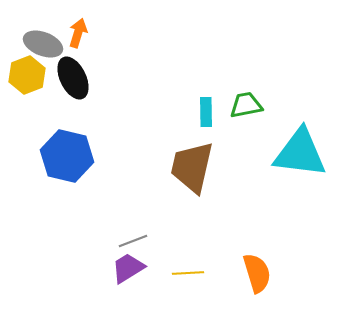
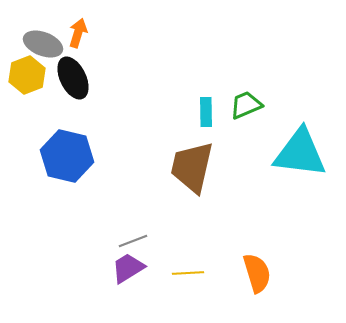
green trapezoid: rotated 12 degrees counterclockwise
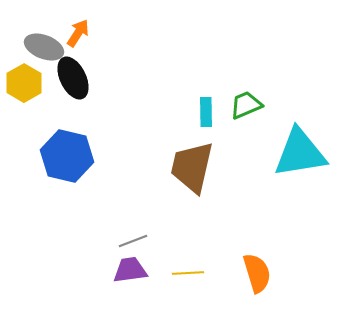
orange arrow: rotated 16 degrees clockwise
gray ellipse: moved 1 px right, 3 px down
yellow hexagon: moved 3 px left, 8 px down; rotated 9 degrees counterclockwise
cyan triangle: rotated 16 degrees counterclockwise
purple trapezoid: moved 2 px right, 2 px down; rotated 24 degrees clockwise
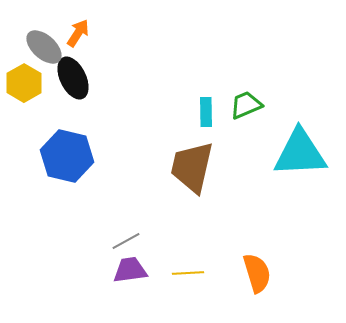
gray ellipse: rotated 21 degrees clockwise
cyan triangle: rotated 6 degrees clockwise
gray line: moved 7 px left; rotated 8 degrees counterclockwise
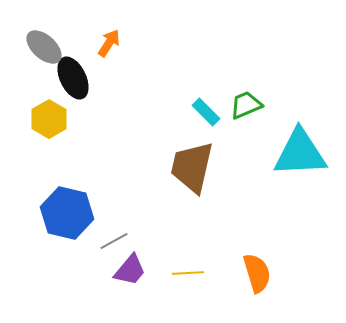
orange arrow: moved 31 px right, 10 px down
yellow hexagon: moved 25 px right, 36 px down
cyan rectangle: rotated 44 degrees counterclockwise
blue hexagon: moved 57 px down
gray line: moved 12 px left
purple trapezoid: rotated 138 degrees clockwise
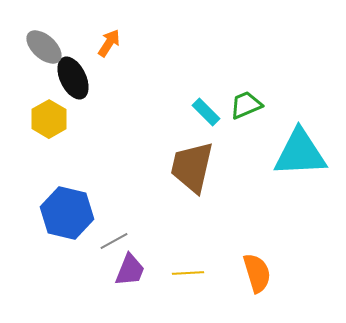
purple trapezoid: rotated 18 degrees counterclockwise
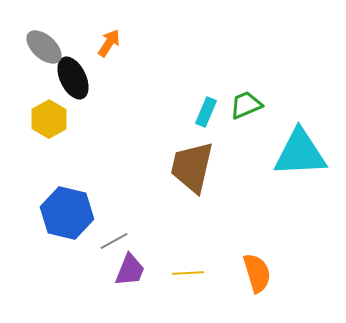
cyan rectangle: rotated 68 degrees clockwise
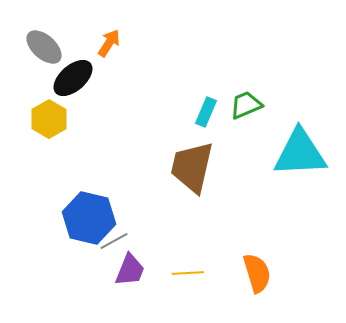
black ellipse: rotated 75 degrees clockwise
blue hexagon: moved 22 px right, 5 px down
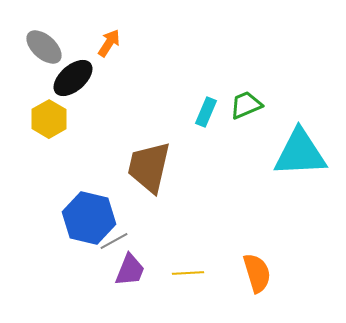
brown trapezoid: moved 43 px left
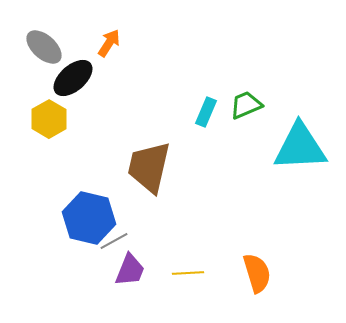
cyan triangle: moved 6 px up
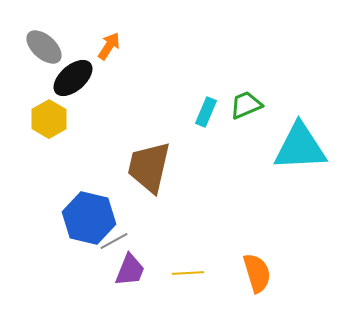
orange arrow: moved 3 px down
